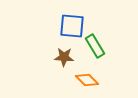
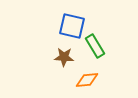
blue square: rotated 8 degrees clockwise
orange diamond: rotated 50 degrees counterclockwise
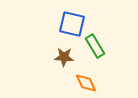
blue square: moved 2 px up
orange diamond: moved 1 px left, 3 px down; rotated 70 degrees clockwise
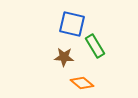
orange diamond: moved 4 px left; rotated 25 degrees counterclockwise
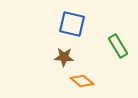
green rectangle: moved 23 px right
orange diamond: moved 2 px up
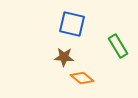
orange diamond: moved 3 px up
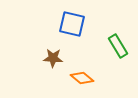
brown star: moved 11 px left, 1 px down
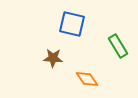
orange diamond: moved 5 px right, 1 px down; rotated 15 degrees clockwise
